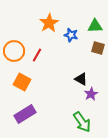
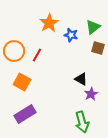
green triangle: moved 2 px left, 1 px down; rotated 35 degrees counterclockwise
green arrow: rotated 20 degrees clockwise
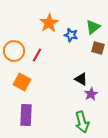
purple rectangle: moved 1 px right, 1 px down; rotated 55 degrees counterclockwise
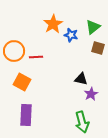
orange star: moved 4 px right, 1 px down
red line: moved 1 px left, 2 px down; rotated 56 degrees clockwise
black triangle: rotated 16 degrees counterclockwise
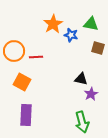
green triangle: moved 2 px left, 3 px up; rotated 49 degrees clockwise
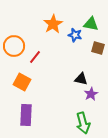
blue star: moved 4 px right
orange circle: moved 5 px up
red line: moved 1 px left; rotated 48 degrees counterclockwise
green arrow: moved 1 px right, 1 px down
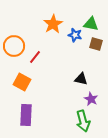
brown square: moved 2 px left, 4 px up
purple star: moved 5 px down; rotated 16 degrees counterclockwise
green arrow: moved 2 px up
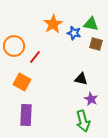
blue star: moved 1 px left, 2 px up
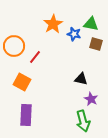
blue star: moved 1 px down
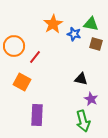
purple rectangle: moved 11 px right
